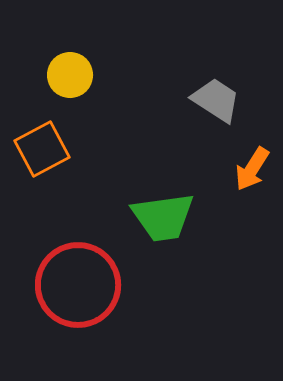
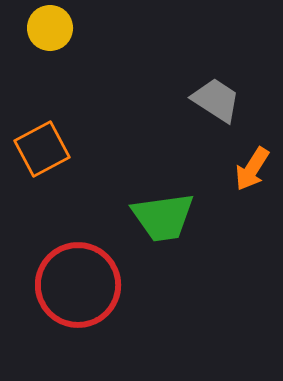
yellow circle: moved 20 px left, 47 px up
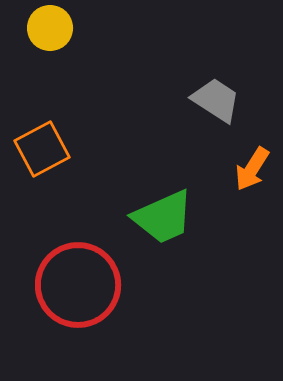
green trapezoid: rotated 16 degrees counterclockwise
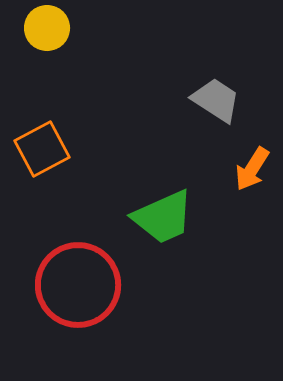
yellow circle: moved 3 px left
